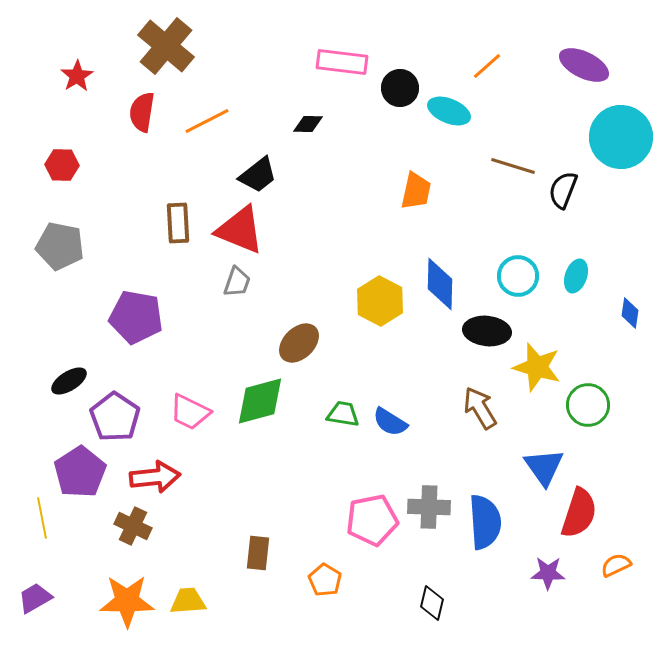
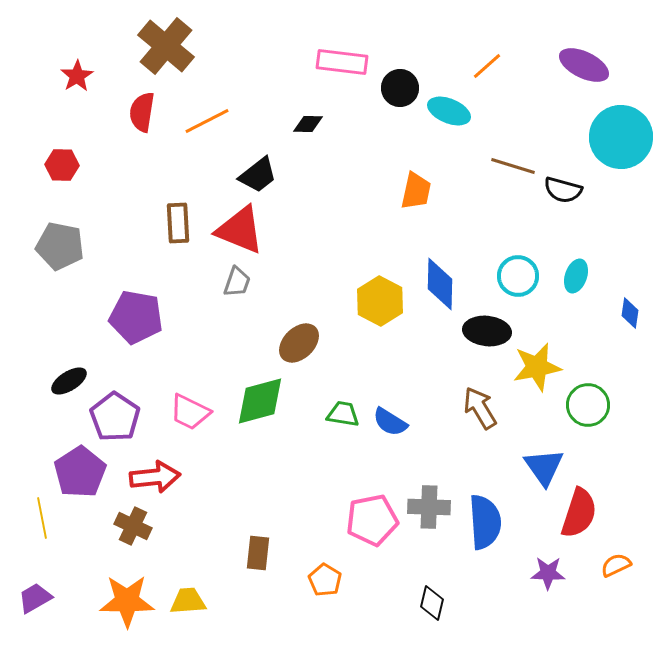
black semicircle at (563, 190): rotated 96 degrees counterclockwise
yellow star at (537, 367): rotated 27 degrees counterclockwise
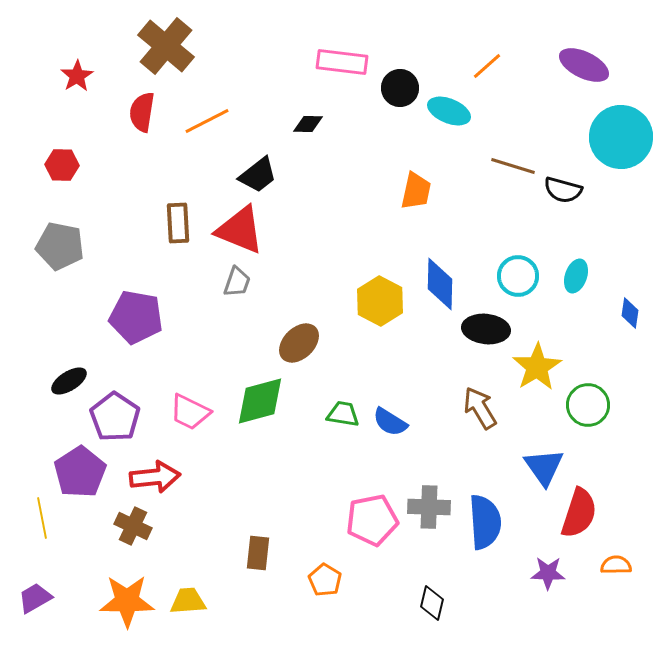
black ellipse at (487, 331): moved 1 px left, 2 px up
yellow star at (537, 367): rotated 21 degrees counterclockwise
orange semicircle at (616, 565): rotated 24 degrees clockwise
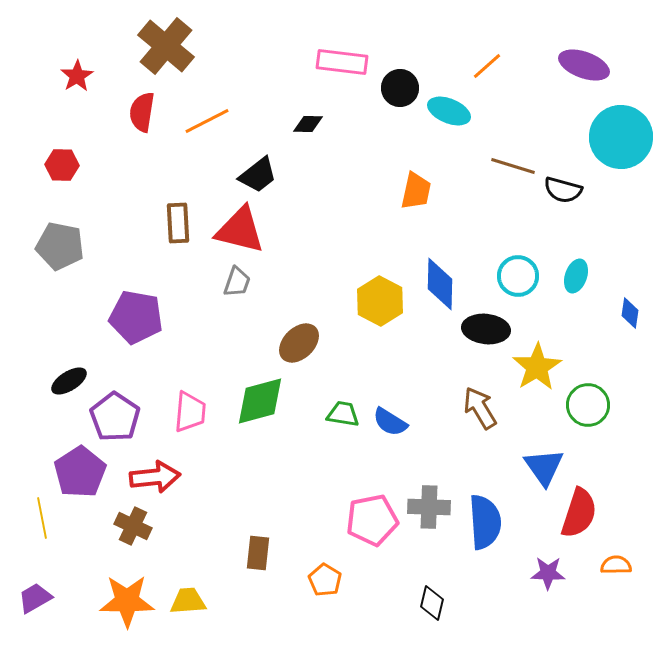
purple ellipse at (584, 65): rotated 6 degrees counterclockwise
red triangle at (240, 230): rotated 8 degrees counterclockwise
pink trapezoid at (190, 412): rotated 111 degrees counterclockwise
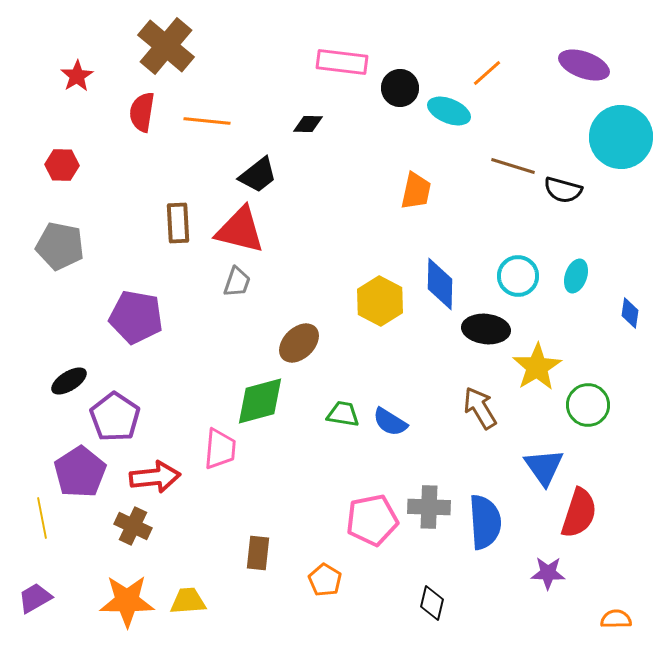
orange line at (487, 66): moved 7 px down
orange line at (207, 121): rotated 33 degrees clockwise
pink trapezoid at (190, 412): moved 30 px right, 37 px down
orange semicircle at (616, 565): moved 54 px down
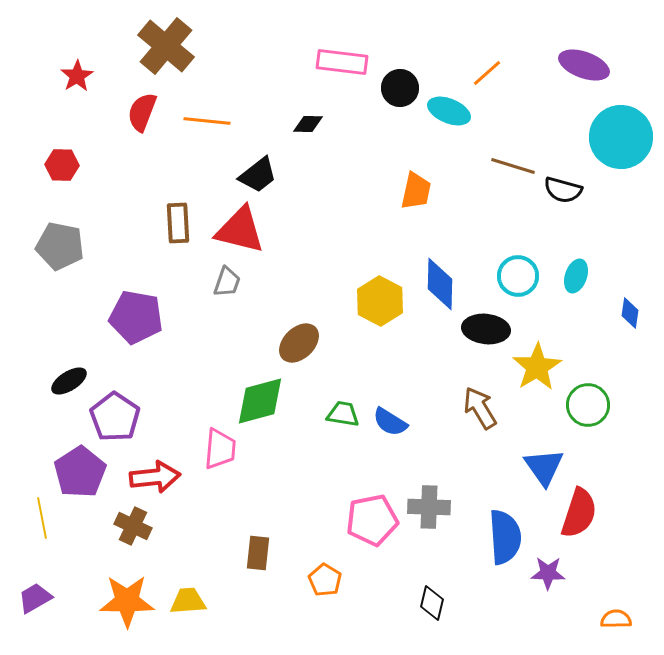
red semicircle at (142, 112): rotated 12 degrees clockwise
gray trapezoid at (237, 282): moved 10 px left
blue semicircle at (485, 522): moved 20 px right, 15 px down
